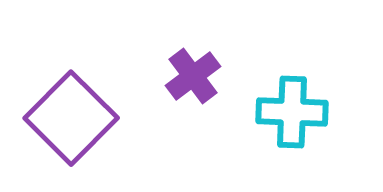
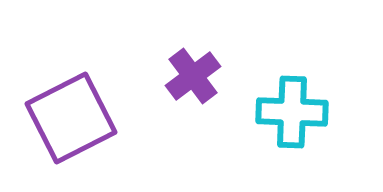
purple square: rotated 18 degrees clockwise
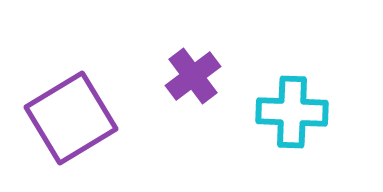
purple square: rotated 4 degrees counterclockwise
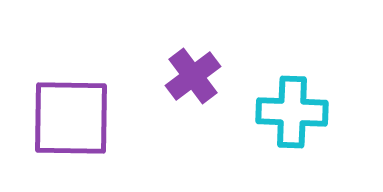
purple square: rotated 32 degrees clockwise
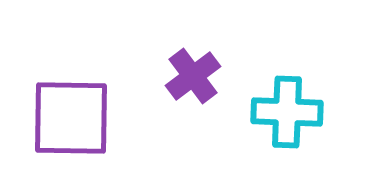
cyan cross: moved 5 px left
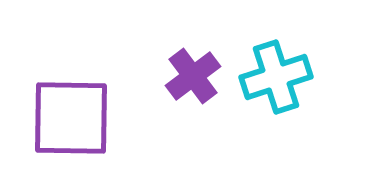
cyan cross: moved 11 px left, 35 px up; rotated 20 degrees counterclockwise
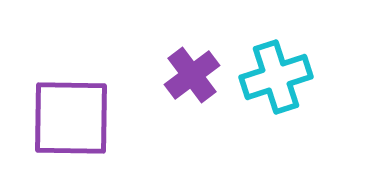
purple cross: moved 1 px left, 1 px up
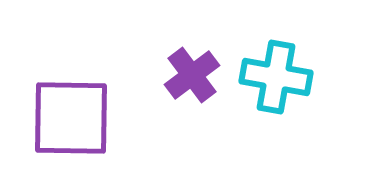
cyan cross: rotated 28 degrees clockwise
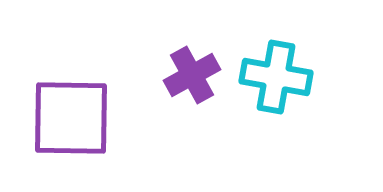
purple cross: rotated 8 degrees clockwise
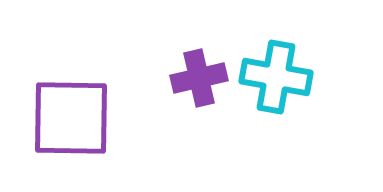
purple cross: moved 7 px right, 3 px down; rotated 16 degrees clockwise
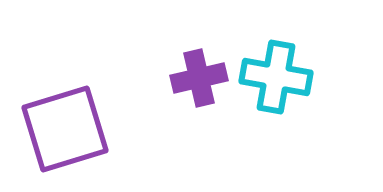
purple square: moved 6 px left, 11 px down; rotated 18 degrees counterclockwise
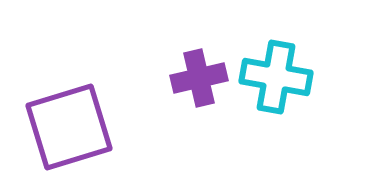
purple square: moved 4 px right, 2 px up
